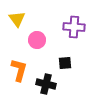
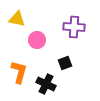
yellow triangle: rotated 42 degrees counterclockwise
black square: rotated 16 degrees counterclockwise
orange L-shape: moved 2 px down
black cross: rotated 12 degrees clockwise
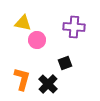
yellow triangle: moved 6 px right, 4 px down
orange L-shape: moved 3 px right, 7 px down
black cross: moved 2 px right; rotated 18 degrees clockwise
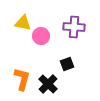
pink circle: moved 4 px right, 4 px up
black square: moved 2 px right, 1 px down
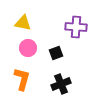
purple cross: moved 2 px right
pink circle: moved 13 px left, 12 px down
black square: moved 11 px left, 11 px up
black cross: moved 13 px right; rotated 24 degrees clockwise
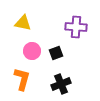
pink circle: moved 4 px right, 3 px down
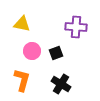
yellow triangle: moved 1 px left, 1 px down
orange L-shape: moved 1 px down
black cross: rotated 36 degrees counterclockwise
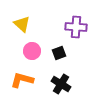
yellow triangle: rotated 30 degrees clockwise
black square: moved 3 px right
orange L-shape: rotated 90 degrees counterclockwise
